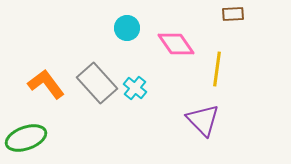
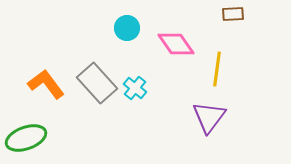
purple triangle: moved 6 px right, 3 px up; rotated 21 degrees clockwise
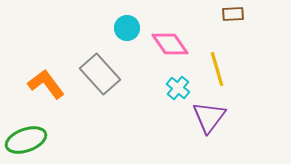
pink diamond: moved 6 px left
yellow line: rotated 24 degrees counterclockwise
gray rectangle: moved 3 px right, 9 px up
cyan cross: moved 43 px right
green ellipse: moved 2 px down
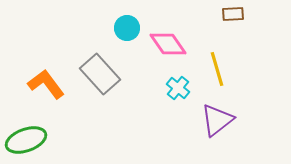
pink diamond: moved 2 px left
purple triangle: moved 8 px right, 3 px down; rotated 15 degrees clockwise
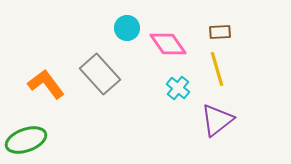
brown rectangle: moved 13 px left, 18 px down
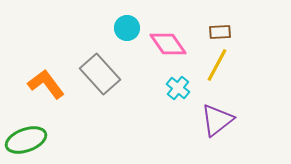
yellow line: moved 4 px up; rotated 44 degrees clockwise
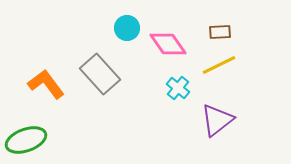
yellow line: moved 2 px right; rotated 36 degrees clockwise
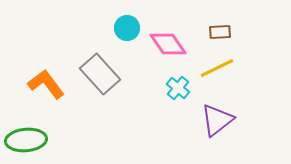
yellow line: moved 2 px left, 3 px down
green ellipse: rotated 15 degrees clockwise
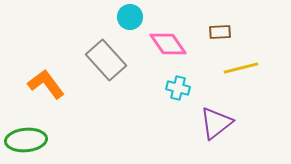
cyan circle: moved 3 px right, 11 px up
yellow line: moved 24 px right; rotated 12 degrees clockwise
gray rectangle: moved 6 px right, 14 px up
cyan cross: rotated 25 degrees counterclockwise
purple triangle: moved 1 px left, 3 px down
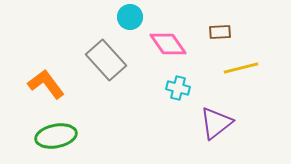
green ellipse: moved 30 px right, 4 px up; rotated 6 degrees counterclockwise
